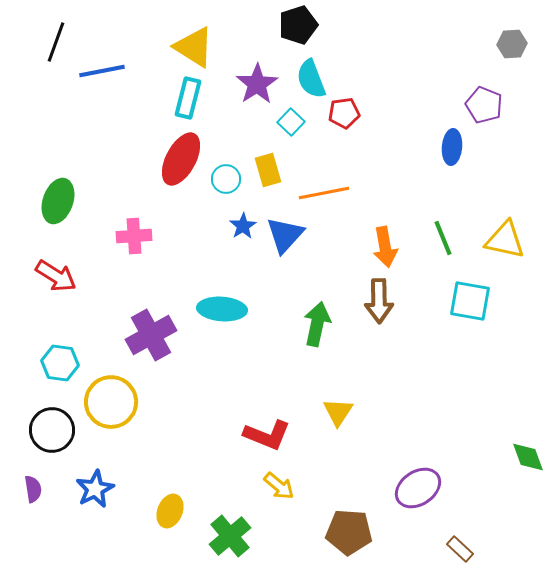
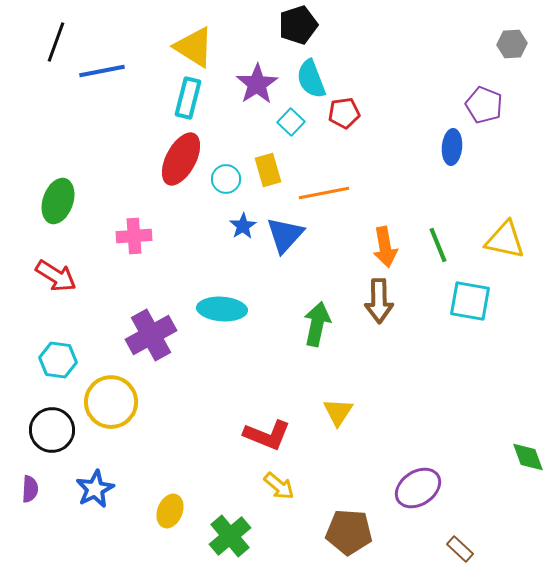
green line at (443, 238): moved 5 px left, 7 px down
cyan hexagon at (60, 363): moved 2 px left, 3 px up
purple semicircle at (33, 489): moved 3 px left; rotated 12 degrees clockwise
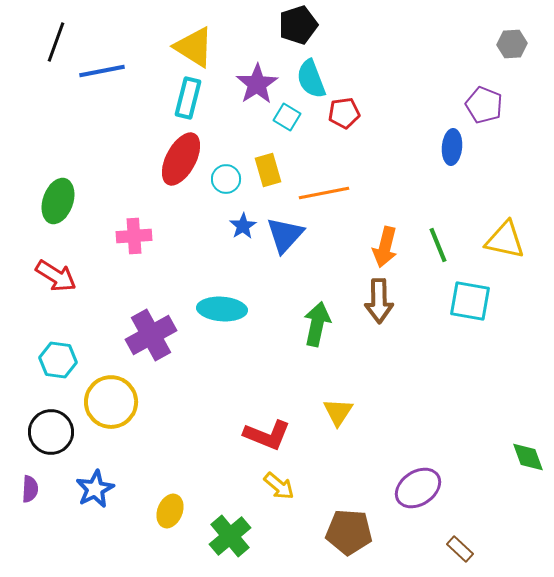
cyan square at (291, 122): moved 4 px left, 5 px up; rotated 12 degrees counterclockwise
orange arrow at (385, 247): rotated 24 degrees clockwise
black circle at (52, 430): moved 1 px left, 2 px down
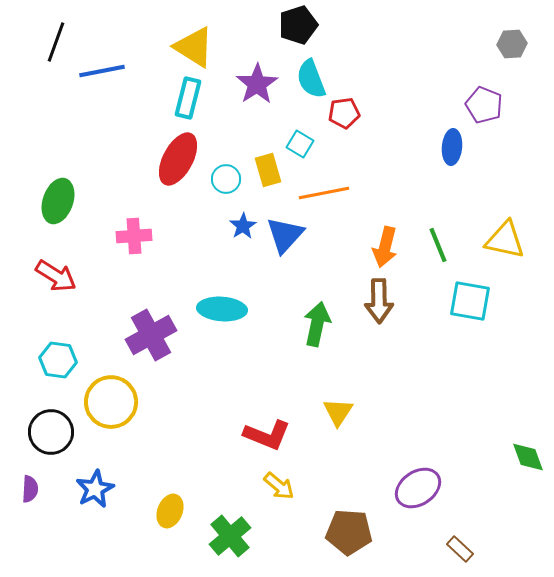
cyan square at (287, 117): moved 13 px right, 27 px down
red ellipse at (181, 159): moved 3 px left
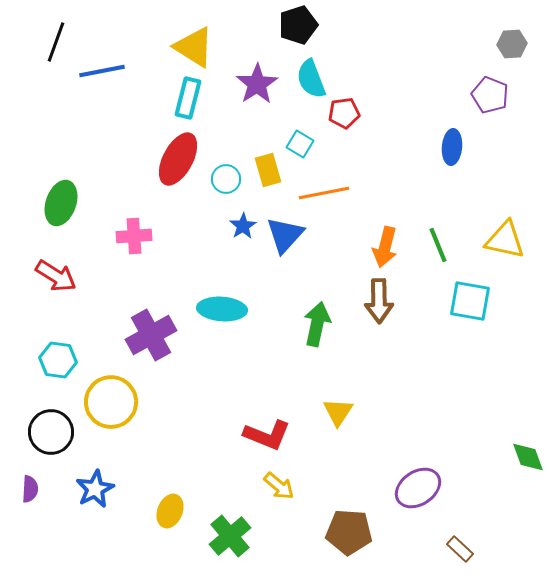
purple pentagon at (484, 105): moved 6 px right, 10 px up
green ellipse at (58, 201): moved 3 px right, 2 px down
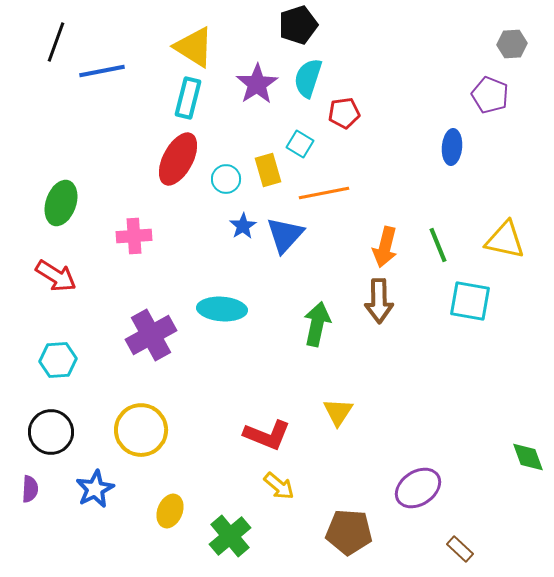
cyan semicircle at (311, 79): moved 3 px left, 1 px up; rotated 39 degrees clockwise
cyan hexagon at (58, 360): rotated 12 degrees counterclockwise
yellow circle at (111, 402): moved 30 px right, 28 px down
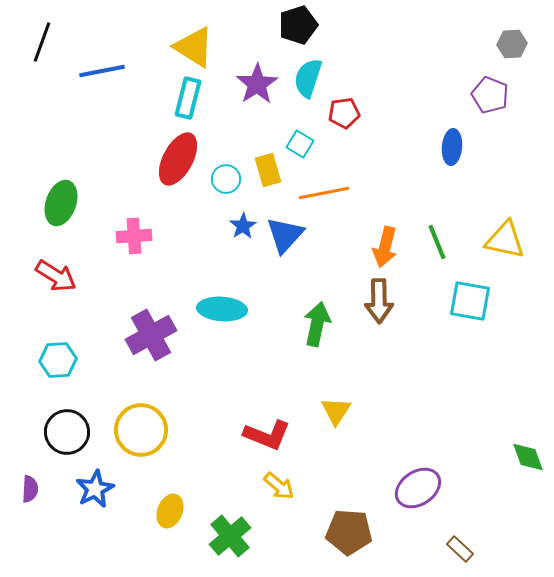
black line at (56, 42): moved 14 px left
green line at (438, 245): moved 1 px left, 3 px up
yellow triangle at (338, 412): moved 2 px left, 1 px up
black circle at (51, 432): moved 16 px right
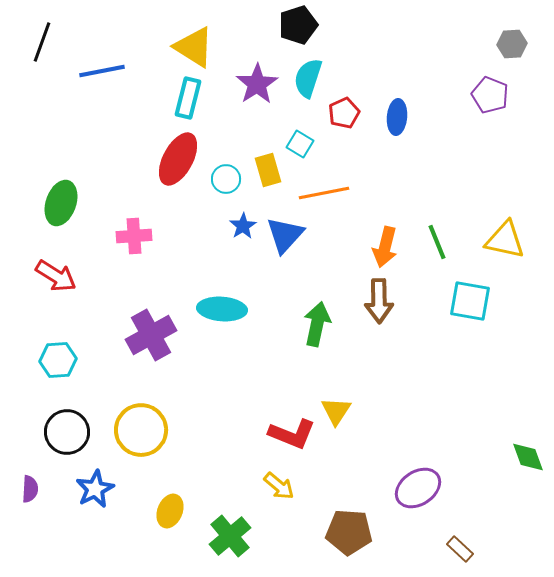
red pentagon at (344, 113): rotated 16 degrees counterclockwise
blue ellipse at (452, 147): moved 55 px left, 30 px up
red L-shape at (267, 435): moved 25 px right, 1 px up
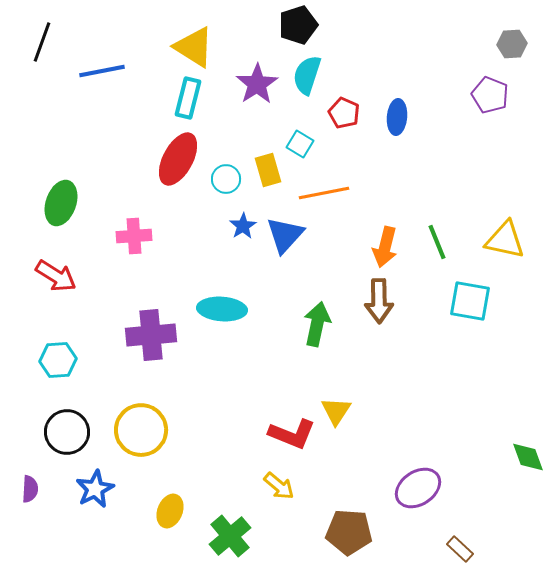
cyan semicircle at (308, 78): moved 1 px left, 3 px up
red pentagon at (344, 113): rotated 24 degrees counterclockwise
purple cross at (151, 335): rotated 24 degrees clockwise
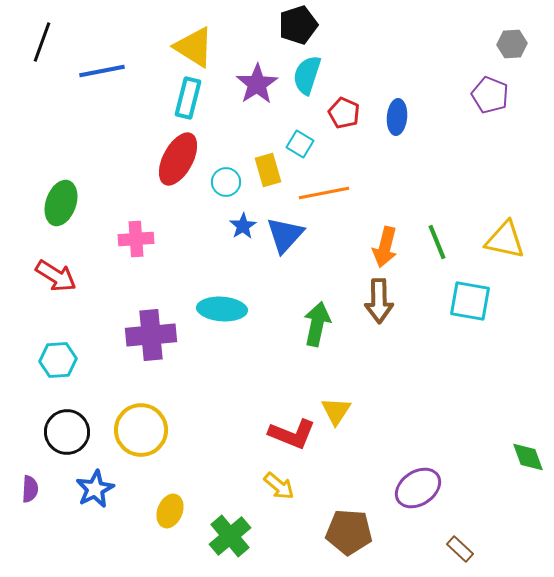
cyan circle at (226, 179): moved 3 px down
pink cross at (134, 236): moved 2 px right, 3 px down
